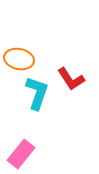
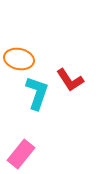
red L-shape: moved 1 px left, 1 px down
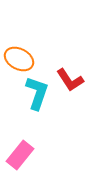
orange ellipse: rotated 16 degrees clockwise
pink rectangle: moved 1 px left, 1 px down
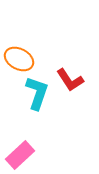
pink rectangle: rotated 8 degrees clockwise
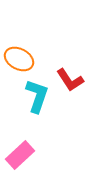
cyan L-shape: moved 3 px down
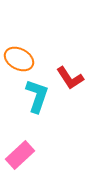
red L-shape: moved 2 px up
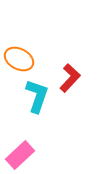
red L-shape: rotated 104 degrees counterclockwise
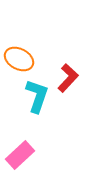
red L-shape: moved 2 px left
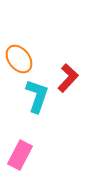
orange ellipse: rotated 24 degrees clockwise
pink rectangle: rotated 20 degrees counterclockwise
